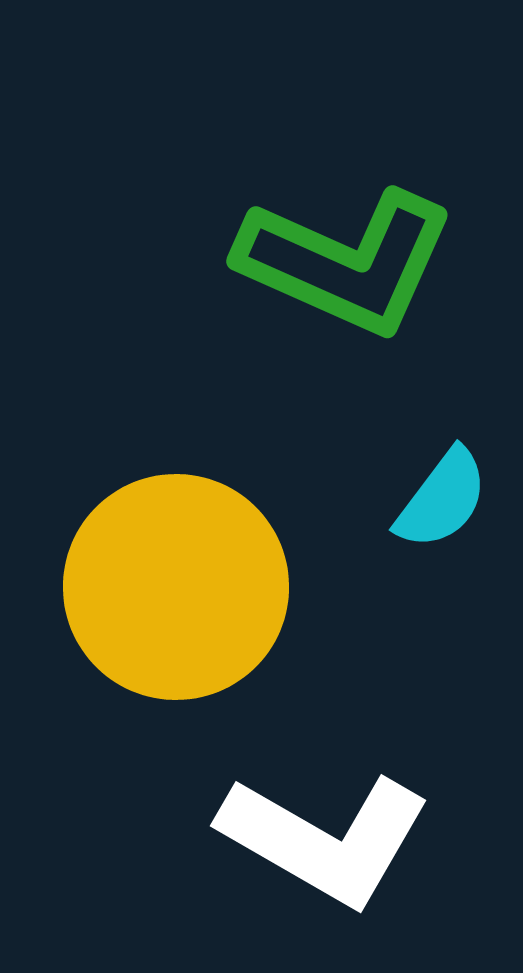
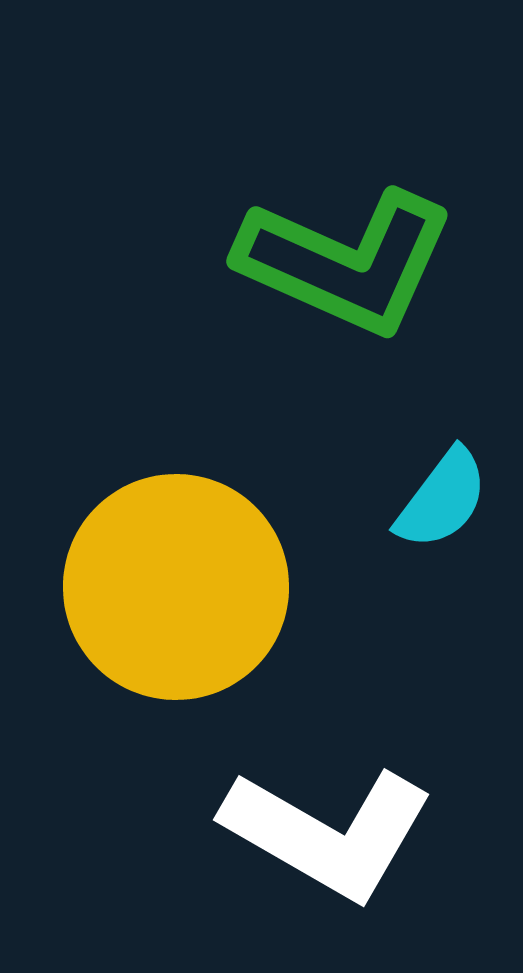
white L-shape: moved 3 px right, 6 px up
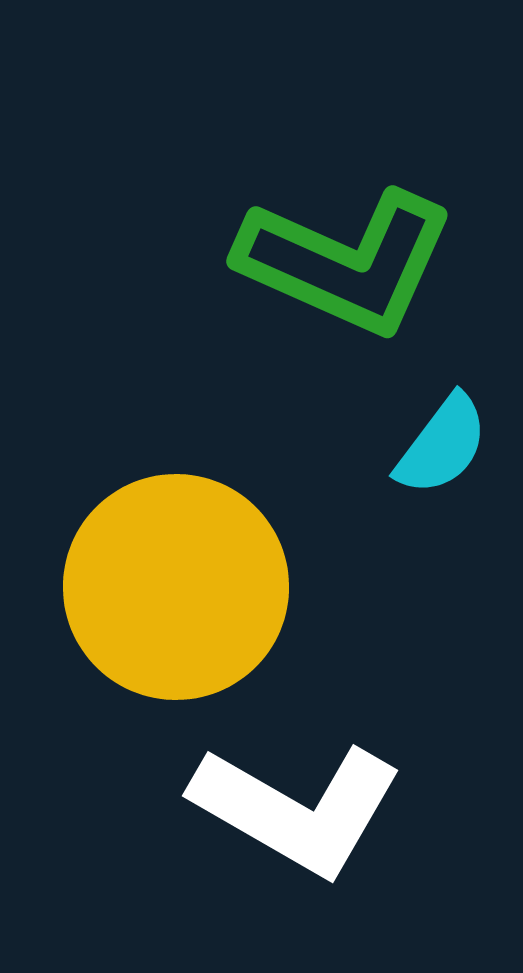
cyan semicircle: moved 54 px up
white L-shape: moved 31 px left, 24 px up
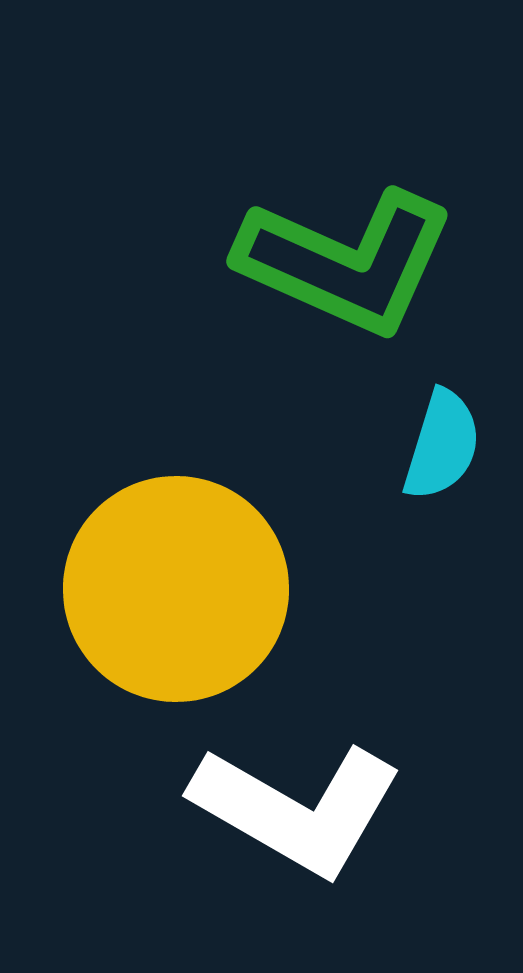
cyan semicircle: rotated 20 degrees counterclockwise
yellow circle: moved 2 px down
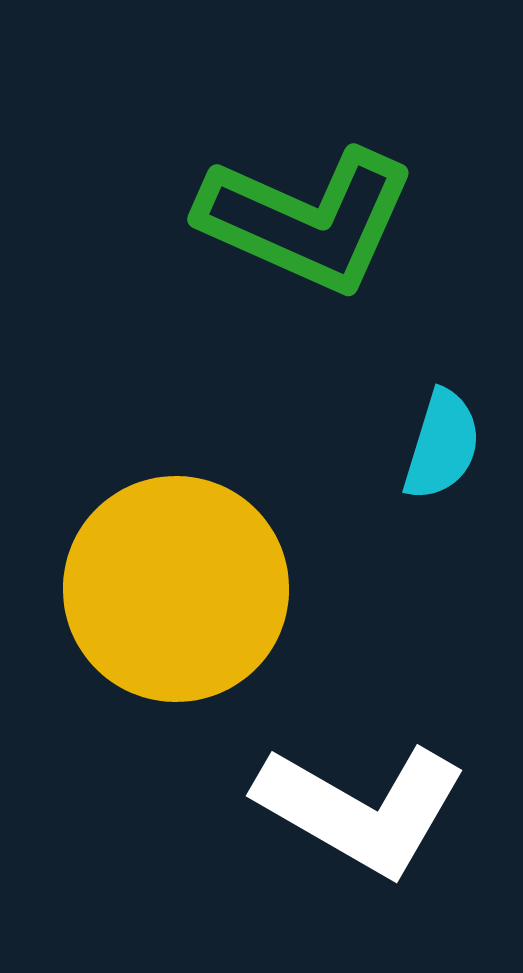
green L-shape: moved 39 px left, 42 px up
white L-shape: moved 64 px right
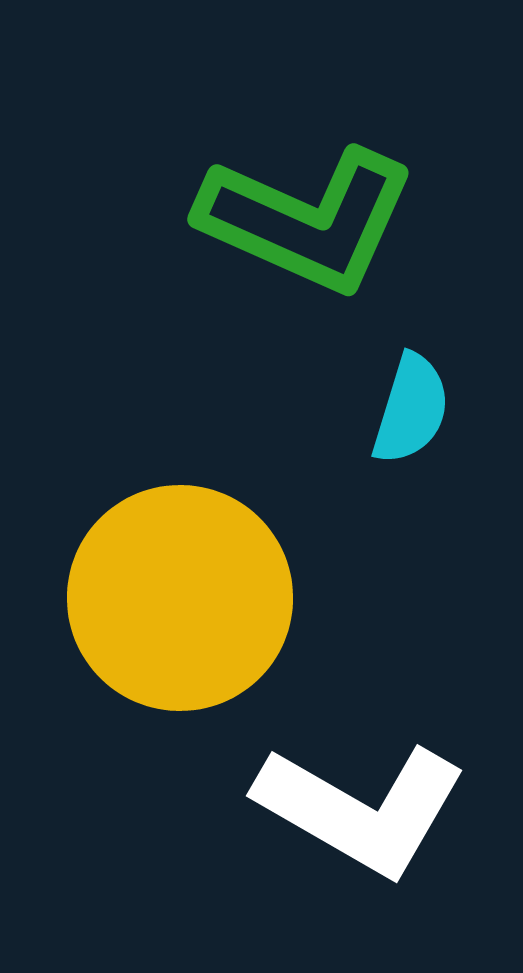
cyan semicircle: moved 31 px left, 36 px up
yellow circle: moved 4 px right, 9 px down
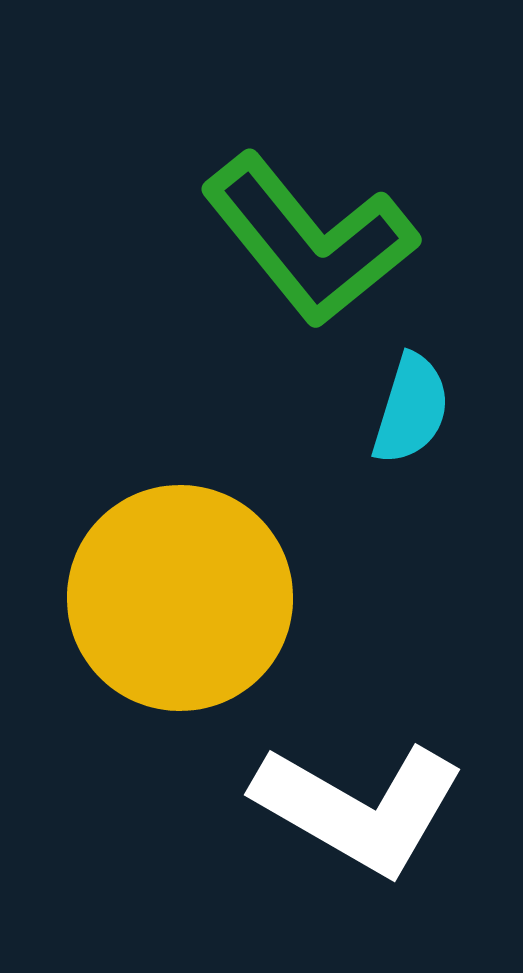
green L-shape: moved 2 px right, 20 px down; rotated 27 degrees clockwise
white L-shape: moved 2 px left, 1 px up
